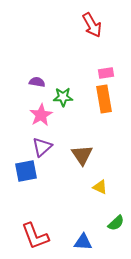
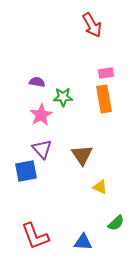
purple triangle: moved 2 px down; rotated 30 degrees counterclockwise
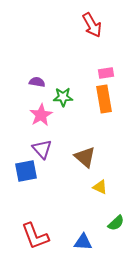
brown triangle: moved 3 px right, 2 px down; rotated 15 degrees counterclockwise
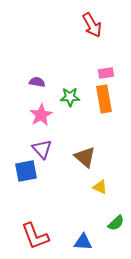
green star: moved 7 px right
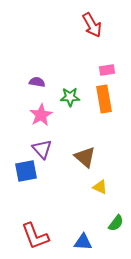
pink rectangle: moved 1 px right, 3 px up
green semicircle: rotated 12 degrees counterclockwise
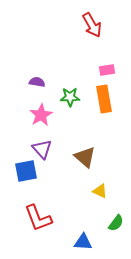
yellow triangle: moved 4 px down
red L-shape: moved 3 px right, 18 px up
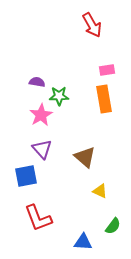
green star: moved 11 px left, 1 px up
blue square: moved 5 px down
green semicircle: moved 3 px left, 3 px down
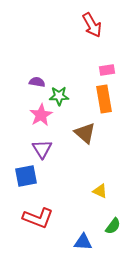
purple triangle: rotated 10 degrees clockwise
brown triangle: moved 24 px up
red L-shape: rotated 48 degrees counterclockwise
